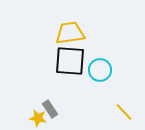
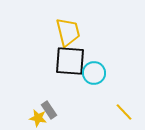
yellow trapezoid: moved 2 px left, 1 px up; rotated 84 degrees clockwise
cyan circle: moved 6 px left, 3 px down
gray rectangle: moved 1 px left, 1 px down
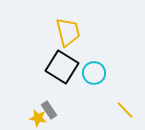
black square: moved 8 px left, 6 px down; rotated 28 degrees clockwise
yellow line: moved 1 px right, 2 px up
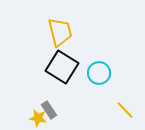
yellow trapezoid: moved 8 px left
cyan circle: moved 5 px right
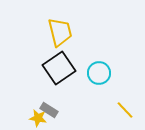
black square: moved 3 px left, 1 px down; rotated 24 degrees clockwise
gray rectangle: rotated 24 degrees counterclockwise
